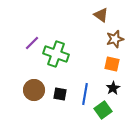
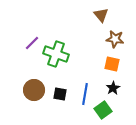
brown triangle: rotated 14 degrees clockwise
brown star: rotated 24 degrees clockwise
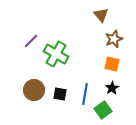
brown star: moved 1 px left; rotated 30 degrees counterclockwise
purple line: moved 1 px left, 2 px up
green cross: rotated 10 degrees clockwise
black star: moved 1 px left
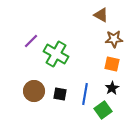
brown triangle: rotated 21 degrees counterclockwise
brown star: rotated 18 degrees clockwise
brown circle: moved 1 px down
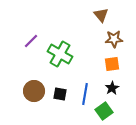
brown triangle: rotated 21 degrees clockwise
green cross: moved 4 px right
orange square: rotated 21 degrees counterclockwise
green square: moved 1 px right, 1 px down
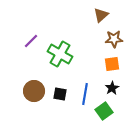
brown triangle: rotated 28 degrees clockwise
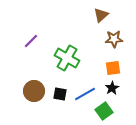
green cross: moved 7 px right, 4 px down
orange square: moved 1 px right, 4 px down
blue line: rotated 50 degrees clockwise
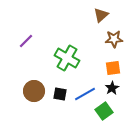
purple line: moved 5 px left
